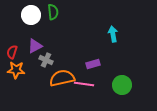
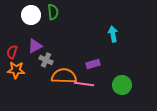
orange semicircle: moved 2 px right, 2 px up; rotated 15 degrees clockwise
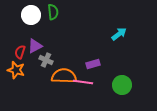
cyan arrow: moved 6 px right; rotated 63 degrees clockwise
red semicircle: moved 8 px right
orange star: rotated 12 degrees clockwise
pink line: moved 1 px left, 2 px up
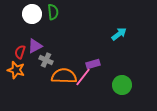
white circle: moved 1 px right, 1 px up
pink line: moved 5 px up; rotated 60 degrees counterclockwise
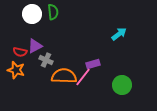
red semicircle: rotated 96 degrees counterclockwise
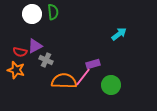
orange semicircle: moved 5 px down
green circle: moved 11 px left
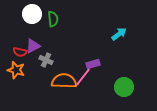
green semicircle: moved 7 px down
purple triangle: moved 2 px left
green circle: moved 13 px right, 2 px down
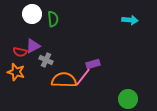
cyan arrow: moved 11 px right, 14 px up; rotated 42 degrees clockwise
orange star: moved 2 px down
orange semicircle: moved 1 px up
green circle: moved 4 px right, 12 px down
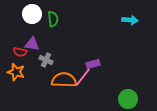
purple triangle: moved 1 px left, 2 px up; rotated 35 degrees clockwise
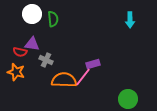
cyan arrow: rotated 84 degrees clockwise
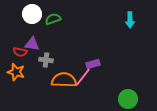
green semicircle: rotated 105 degrees counterclockwise
gray cross: rotated 16 degrees counterclockwise
